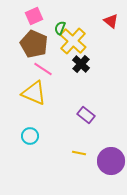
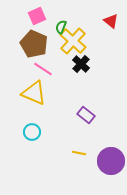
pink square: moved 3 px right
green semicircle: moved 1 px right, 1 px up
cyan circle: moved 2 px right, 4 px up
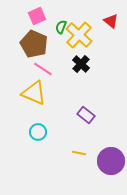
yellow cross: moved 6 px right, 6 px up
cyan circle: moved 6 px right
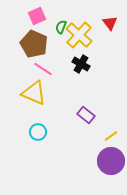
red triangle: moved 1 px left, 2 px down; rotated 14 degrees clockwise
black cross: rotated 12 degrees counterclockwise
yellow line: moved 32 px right, 17 px up; rotated 48 degrees counterclockwise
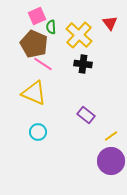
green semicircle: moved 10 px left; rotated 24 degrees counterclockwise
black cross: moved 2 px right; rotated 24 degrees counterclockwise
pink line: moved 5 px up
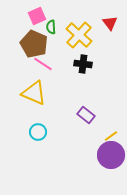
purple circle: moved 6 px up
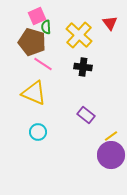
green semicircle: moved 5 px left
brown pentagon: moved 2 px left, 2 px up; rotated 8 degrees counterclockwise
black cross: moved 3 px down
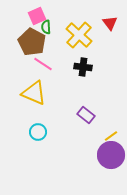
brown pentagon: rotated 12 degrees clockwise
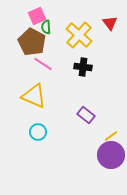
yellow triangle: moved 3 px down
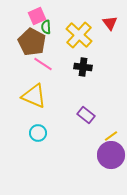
cyan circle: moved 1 px down
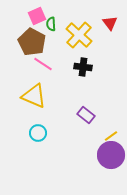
green semicircle: moved 5 px right, 3 px up
